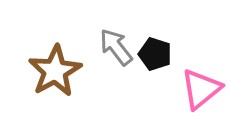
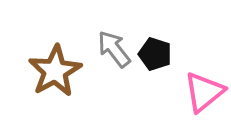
gray arrow: moved 2 px left, 2 px down
pink triangle: moved 3 px right, 3 px down
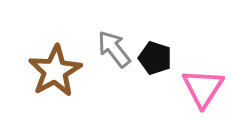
black pentagon: moved 4 px down
pink triangle: moved 1 px left, 4 px up; rotated 18 degrees counterclockwise
